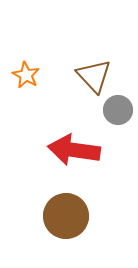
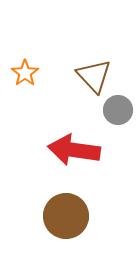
orange star: moved 1 px left, 2 px up; rotated 8 degrees clockwise
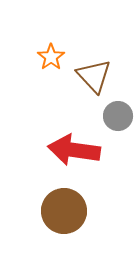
orange star: moved 26 px right, 16 px up
gray circle: moved 6 px down
brown circle: moved 2 px left, 5 px up
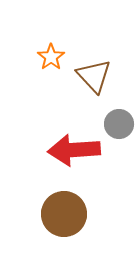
gray circle: moved 1 px right, 8 px down
red arrow: rotated 12 degrees counterclockwise
brown circle: moved 3 px down
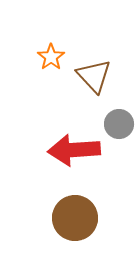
brown circle: moved 11 px right, 4 px down
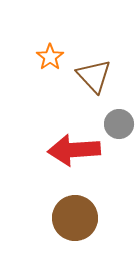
orange star: moved 1 px left
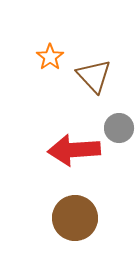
gray circle: moved 4 px down
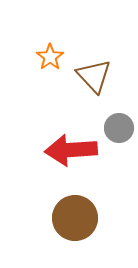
red arrow: moved 3 px left
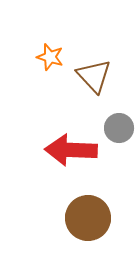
orange star: rotated 20 degrees counterclockwise
red arrow: rotated 6 degrees clockwise
brown circle: moved 13 px right
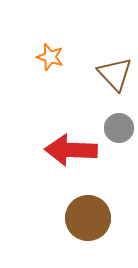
brown triangle: moved 21 px right, 2 px up
